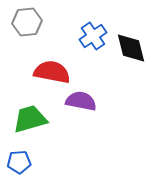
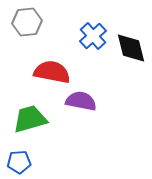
blue cross: rotated 8 degrees counterclockwise
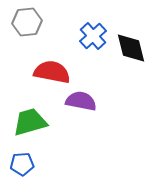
green trapezoid: moved 3 px down
blue pentagon: moved 3 px right, 2 px down
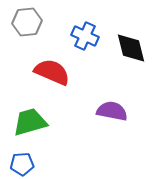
blue cross: moved 8 px left; rotated 24 degrees counterclockwise
red semicircle: rotated 12 degrees clockwise
purple semicircle: moved 31 px right, 10 px down
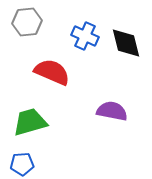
black diamond: moved 5 px left, 5 px up
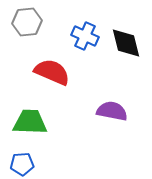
green trapezoid: rotated 18 degrees clockwise
